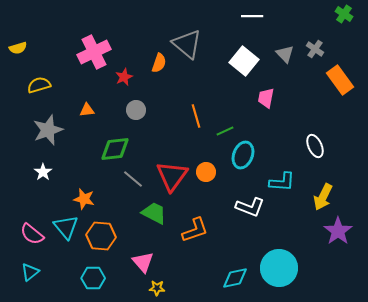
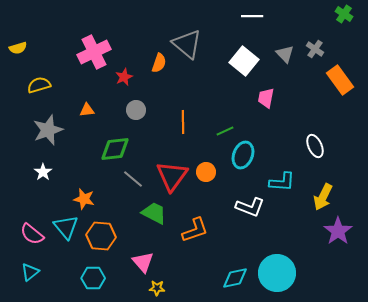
orange line at (196, 116): moved 13 px left, 6 px down; rotated 15 degrees clockwise
cyan circle at (279, 268): moved 2 px left, 5 px down
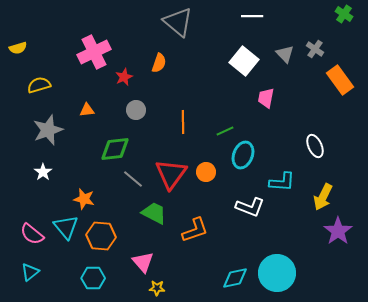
gray triangle at (187, 44): moved 9 px left, 22 px up
red triangle at (172, 176): moved 1 px left, 2 px up
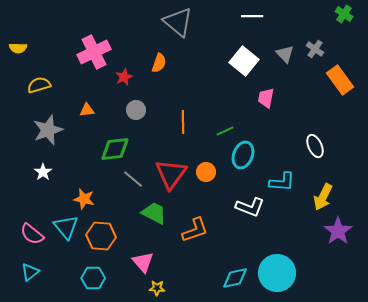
yellow semicircle at (18, 48): rotated 18 degrees clockwise
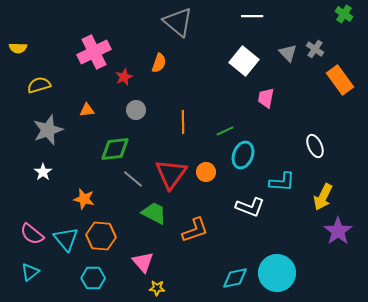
gray triangle at (285, 54): moved 3 px right, 1 px up
cyan triangle at (66, 227): moved 12 px down
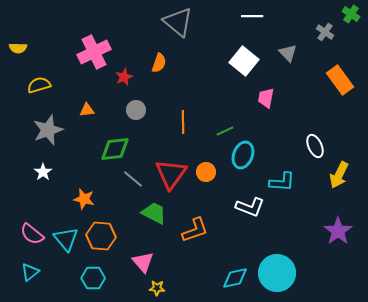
green cross at (344, 14): moved 7 px right
gray cross at (315, 49): moved 10 px right, 17 px up
yellow arrow at (323, 197): moved 16 px right, 22 px up
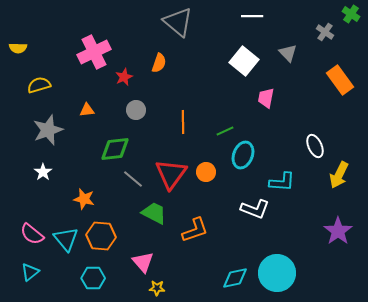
white L-shape at (250, 207): moved 5 px right, 2 px down
